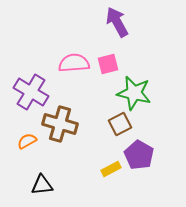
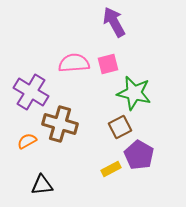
purple arrow: moved 3 px left
brown square: moved 3 px down
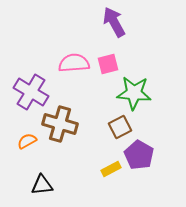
green star: rotated 8 degrees counterclockwise
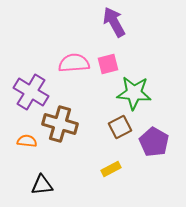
orange semicircle: rotated 36 degrees clockwise
purple pentagon: moved 15 px right, 13 px up
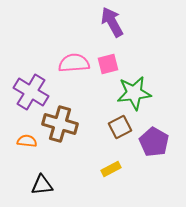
purple arrow: moved 2 px left
green star: rotated 12 degrees counterclockwise
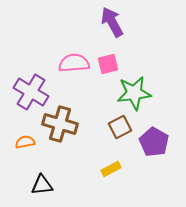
orange semicircle: moved 2 px left, 1 px down; rotated 18 degrees counterclockwise
